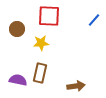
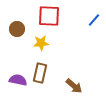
brown arrow: moved 2 px left; rotated 48 degrees clockwise
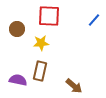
brown rectangle: moved 2 px up
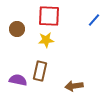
yellow star: moved 5 px right, 3 px up
brown arrow: rotated 132 degrees clockwise
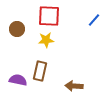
brown arrow: rotated 12 degrees clockwise
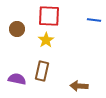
blue line: rotated 56 degrees clockwise
yellow star: rotated 28 degrees counterclockwise
brown rectangle: moved 2 px right
purple semicircle: moved 1 px left, 1 px up
brown arrow: moved 5 px right
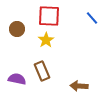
blue line: moved 2 px left, 2 px up; rotated 40 degrees clockwise
brown rectangle: rotated 36 degrees counterclockwise
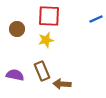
blue line: moved 4 px right, 1 px down; rotated 72 degrees counterclockwise
yellow star: rotated 21 degrees clockwise
purple semicircle: moved 2 px left, 4 px up
brown arrow: moved 17 px left, 2 px up
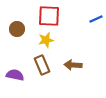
brown rectangle: moved 6 px up
brown arrow: moved 11 px right, 19 px up
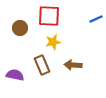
brown circle: moved 3 px right, 1 px up
yellow star: moved 7 px right, 2 px down
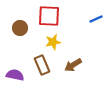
brown arrow: rotated 36 degrees counterclockwise
